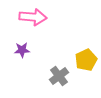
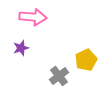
purple star: moved 1 px left, 2 px up; rotated 14 degrees counterclockwise
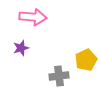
gray cross: rotated 30 degrees clockwise
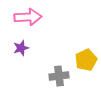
pink arrow: moved 5 px left; rotated 8 degrees counterclockwise
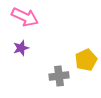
pink arrow: moved 3 px left; rotated 28 degrees clockwise
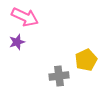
purple star: moved 4 px left, 6 px up
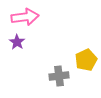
pink arrow: rotated 32 degrees counterclockwise
purple star: rotated 21 degrees counterclockwise
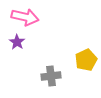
pink arrow: rotated 20 degrees clockwise
gray cross: moved 8 px left
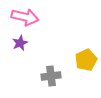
purple star: moved 3 px right, 1 px down; rotated 14 degrees clockwise
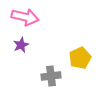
purple star: moved 1 px right, 2 px down
yellow pentagon: moved 6 px left, 2 px up
